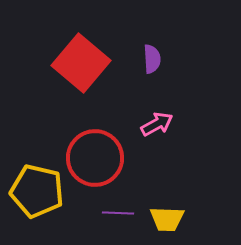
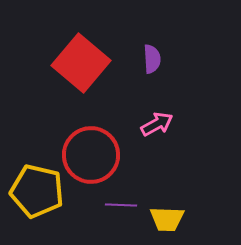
red circle: moved 4 px left, 3 px up
purple line: moved 3 px right, 8 px up
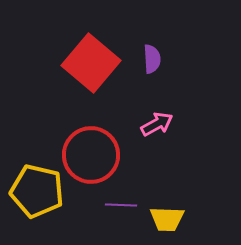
red square: moved 10 px right
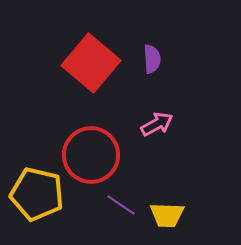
yellow pentagon: moved 3 px down
purple line: rotated 32 degrees clockwise
yellow trapezoid: moved 4 px up
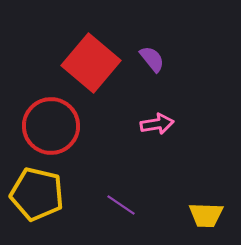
purple semicircle: rotated 36 degrees counterclockwise
pink arrow: rotated 20 degrees clockwise
red circle: moved 40 px left, 29 px up
yellow trapezoid: moved 39 px right
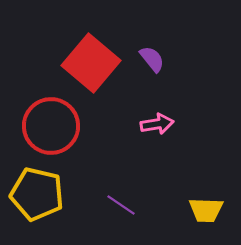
yellow trapezoid: moved 5 px up
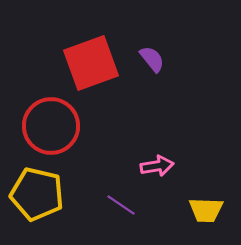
red square: rotated 30 degrees clockwise
pink arrow: moved 42 px down
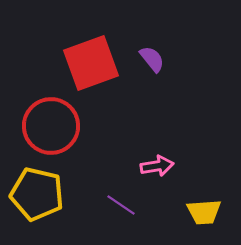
yellow trapezoid: moved 2 px left, 2 px down; rotated 6 degrees counterclockwise
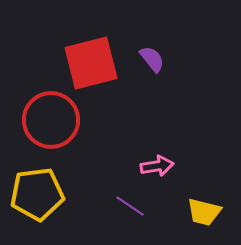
red square: rotated 6 degrees clockwise
red circle: moved 6 px up
yellow pentagon: rotated 20 degrees counterclockwise
purple line: moved 9 px right, 1 px down
yellow trapezoid: rotated 18 degrees clockwise
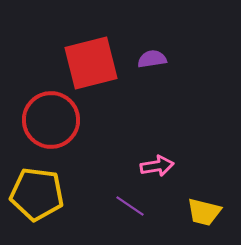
purple semicircle: rotated 60 degrees counterclockwise
yellow pentagon: rotated 14 degrees clockwise
